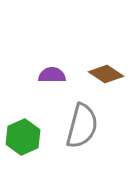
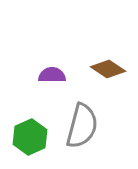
brown diamond: moved 2 px right, 5 px up
green hexagon: moved 7 px right
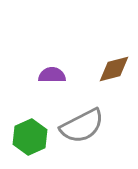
brown diamond: moved 6 px right; rotated 48 degrees counterclockwise
gray semicircle: rotated 48 degrees clockwise
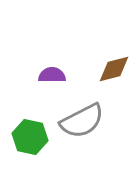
gray semicircle: moved 5 px up
green hexagon: rotated 24 degrees counterclockwise
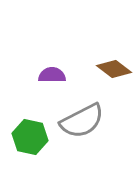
brown diamond: rotated 52 degrees clockwise
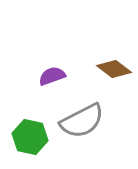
purple semicircle: moved 1 px down; rotated 20 degrees counterclockwise
